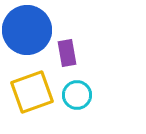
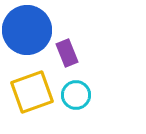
purple rectangle: rotated 12 degrees counterclockwise
cyan circle: moved 1 px left
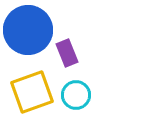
blue circle: moved 1 px right
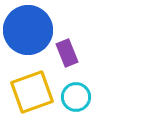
cyan circle: moved 2 px down
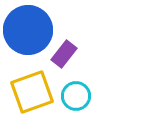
purple rectangle: moved 3 px left, 1 px down; rotated 60 degrees clockwise
cyan circle: moved 1 px up
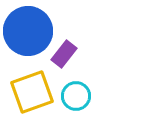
blue circle: moved 1 px down
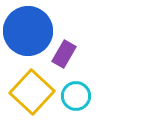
purple rectangle: rotated 8 degrees counterclockwise
yellow square: rotated 27 degrees counterclockwise
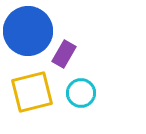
yellow square: rotated 33 degrees clockwise
cyan circle: moved 5 px right, 3 px up
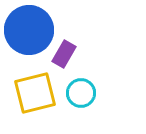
blue circle: moved 1 px right, 1 px up
yellow square: moved 3 px right, 1 px down
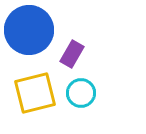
purple rectangle: moved 8 px right
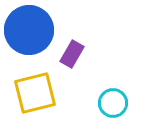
cyan circle: moved 32 px right, 10 px down
